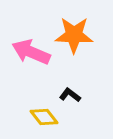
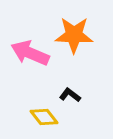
pink arrow: moved 1 px left, 1 px down
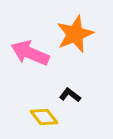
orange star: moved 1 px right, 1 px up; rotated 24 degrees counterclockwise
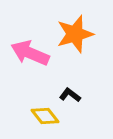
orange star: rotated 6 degrees clockwise
yellow diamond: moved 1 px right, 1 px up
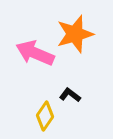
pink arrow: moved 5 px right
yellow diamond: rotated 72 degrees clockwise
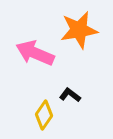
orange star: moved 4 px right, 4 px up; rotated 6 degrees clockwise
yellow diamond: moved 1 px left, 1 px up
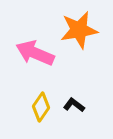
black L-shape: moved 4 px right, 10 px down
yellow diamond: moved 3 px left, 8 px up
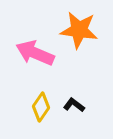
orange star: rotated 18 degrees clockwise
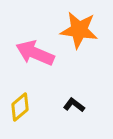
yellow diamond: moved 21 px left; rotated 16 degrees clockwise
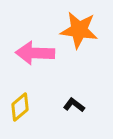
pink arrow: rotated 21 degrees counterclockwise
